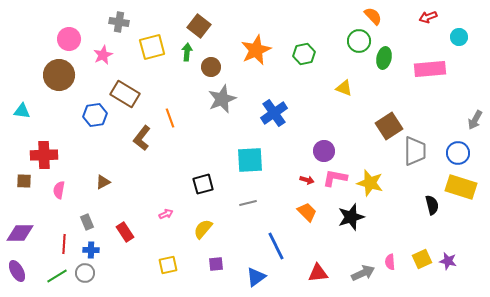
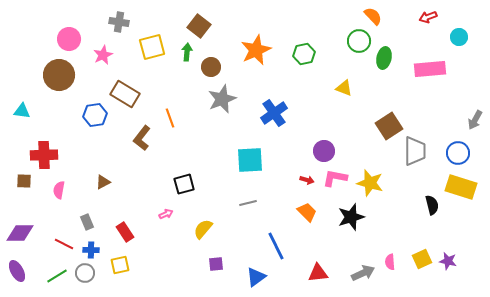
black square at (203, 184): moved 19 px left
red line at (64, 244): rotated 66 degrees counterclockwise
yellow square at (168, 265): moved 48 px left
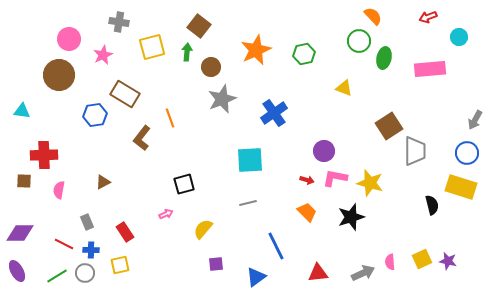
blue circle at (458, 153): moved 9 px right
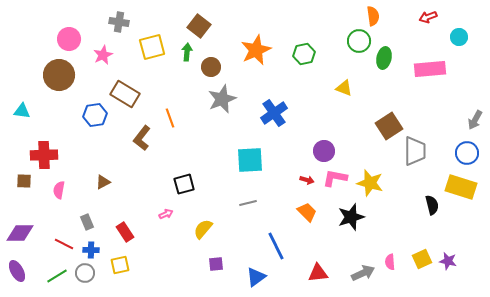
orange semicircle at (373, 16): rotated 36 degrees clockwise
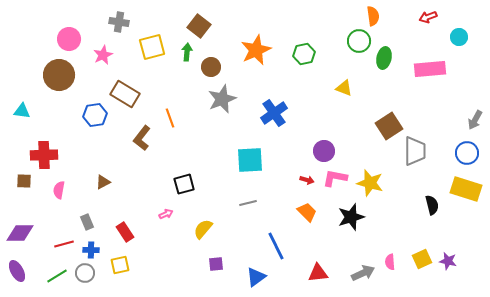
yellow rectangle at (461, 187): moved 5 px right, 2 px down
red line at (64, 244): rotated 42 degrees counterclockwise
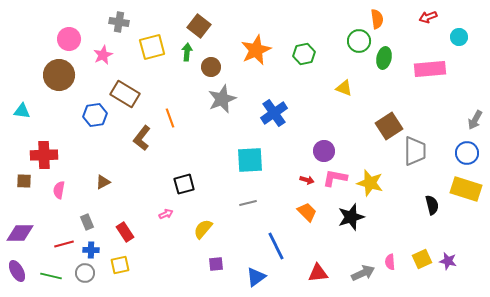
orange semicircle at (373, 16): moved 4 px right, 3 px down
green line at (57, 276): moved 6 px left; rotated 45 degrees clockwise
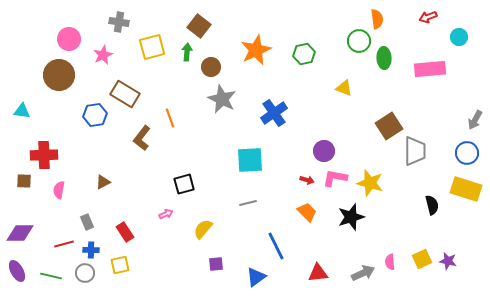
green ellipse at (384, 58): rotated 15 degrees counterclockwise
gray star at (222, 99): rotated 24 degrees counterclockwise
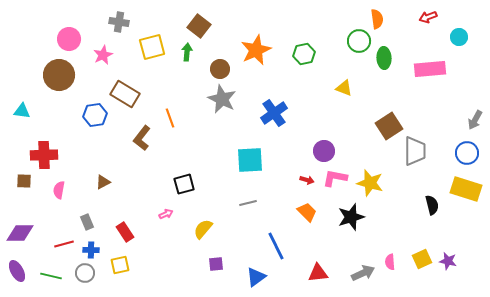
brown circle at (211, 67): moved 9 px right, 2 px down
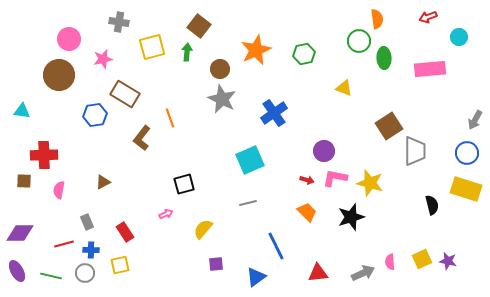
pink star at (103, 55): moved 4 px down; rotated 12 degrees clockwise
cyan square at (250, 160): rotated 20 degrees counterclockwise
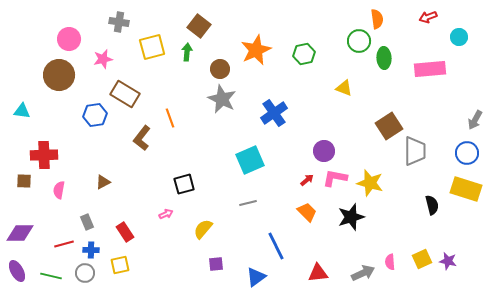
red arrow at (307, 180): rotated 56 degrees counterclockwise
